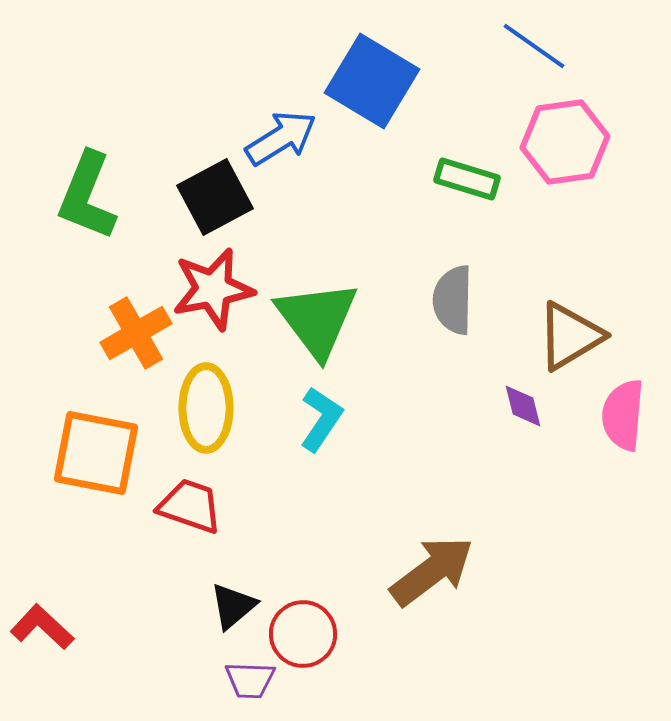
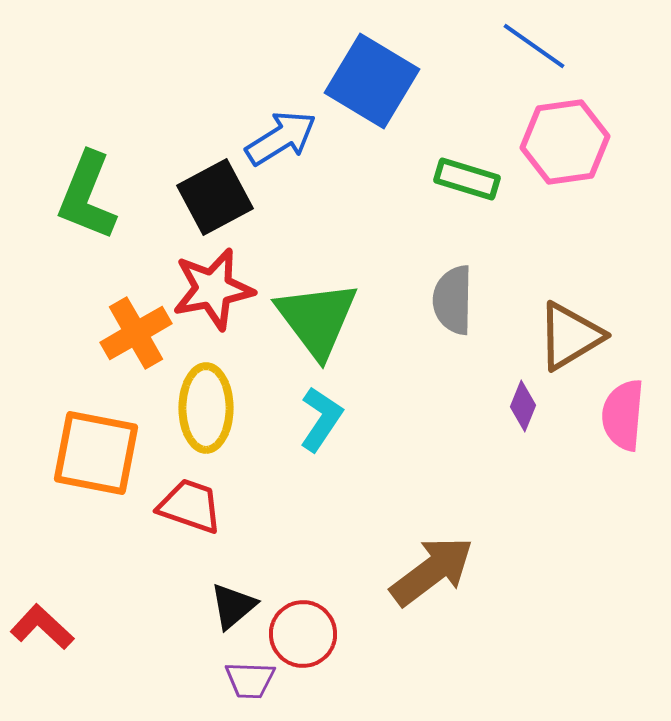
purple diamond: rotated 36 degrees clockwise
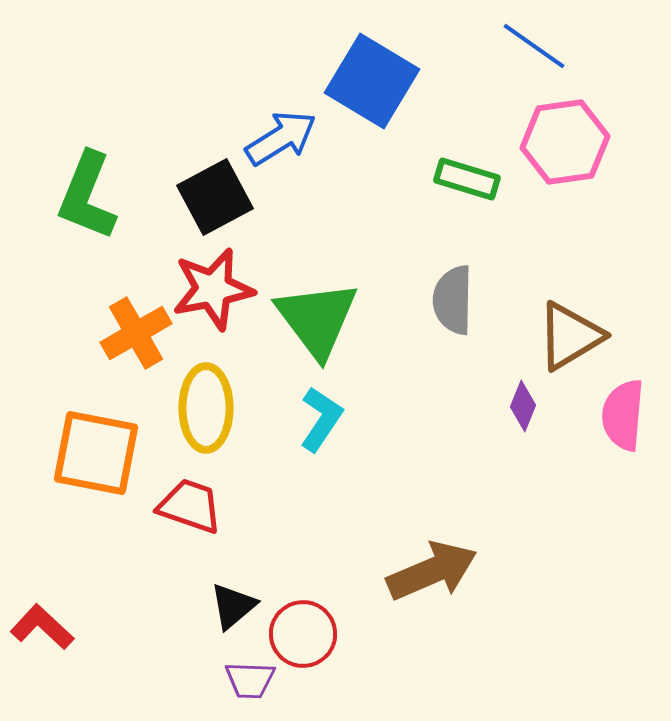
brown arrow: rotated 14 degrees clockwise
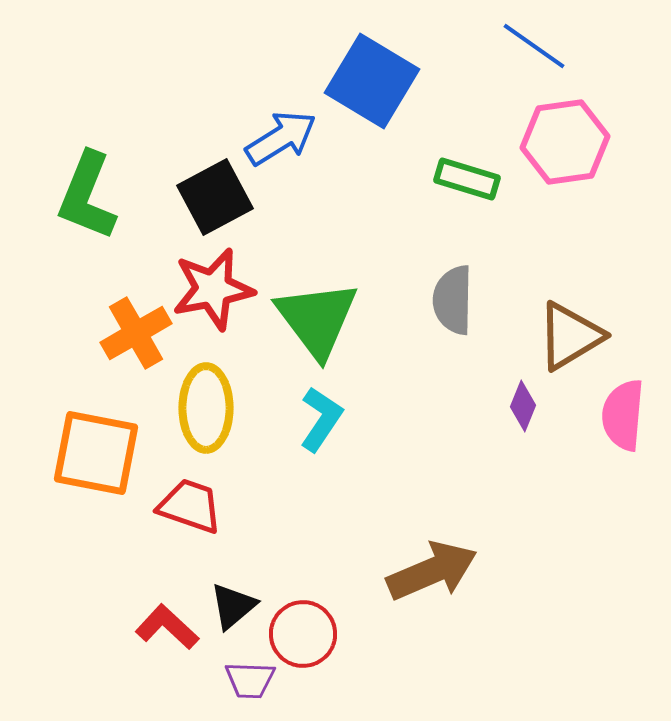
red L-shape: moved 125 px right
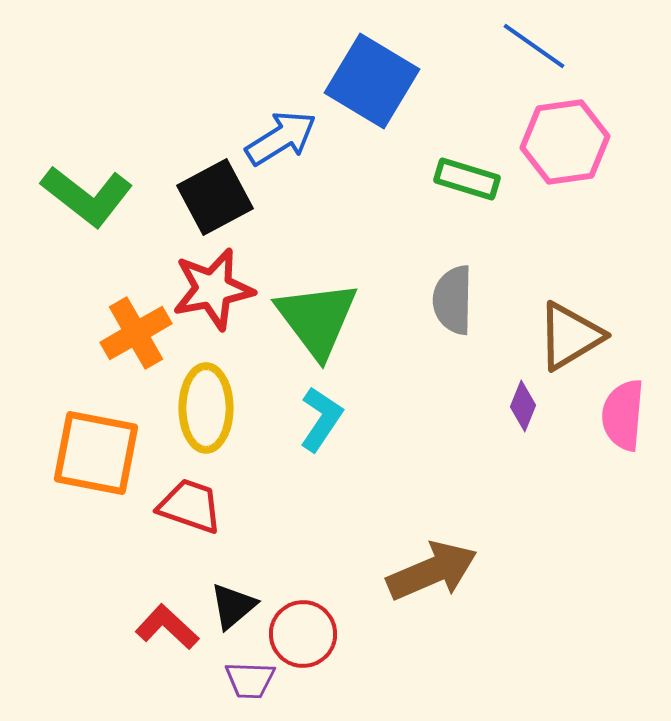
green L-shape: rotated 74 degrees counterclockwise
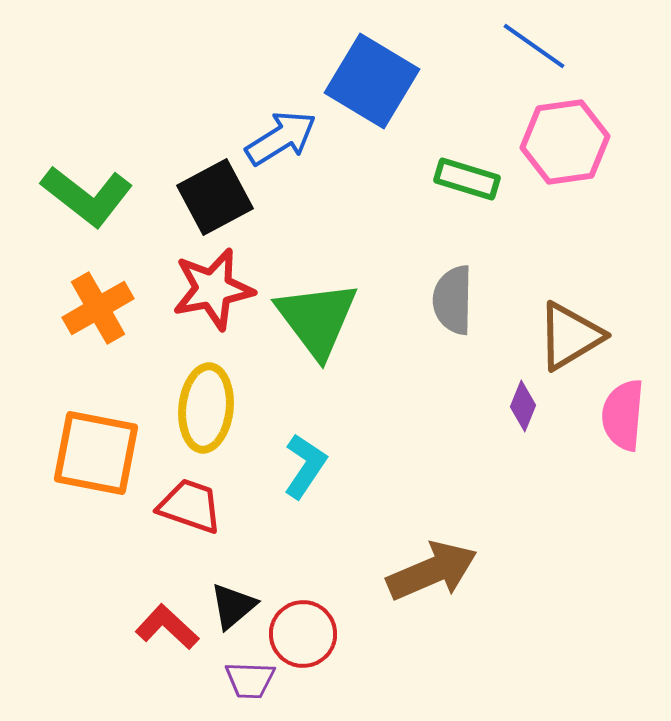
orange cross: moved 38 px left, 25 px up
yellow ellipse: rotated 6 degrees clockwise
cyan L-shape: moved 16 px left, 47 px down
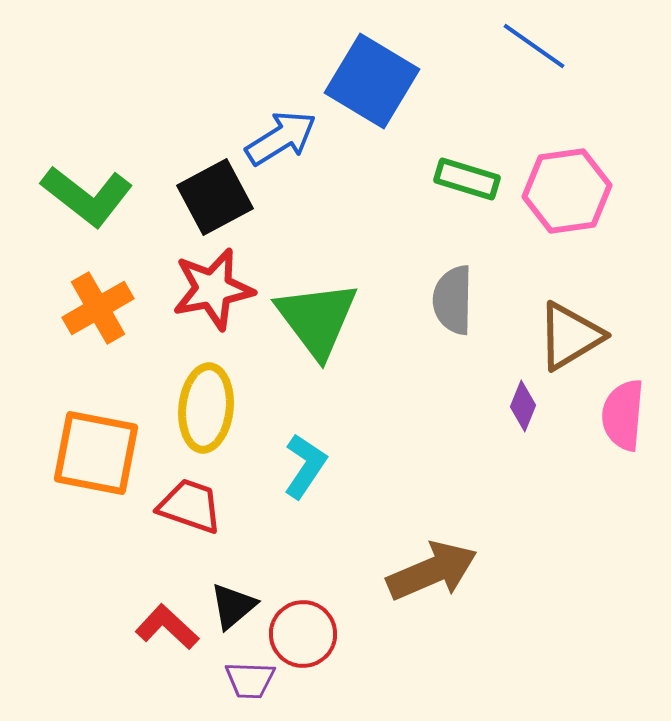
pink hexagon: moved 2 px right, 49 px down
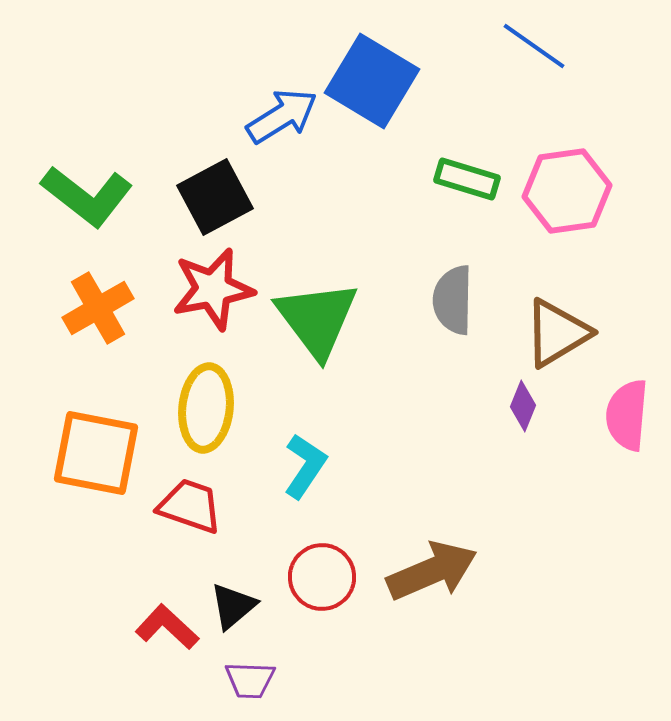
blue arrow: moved 1 px right, 22 px up
brown triangle: moved 13 px left, 3 px up
pink semicircle: moved 4 px right
red circle: moved 19 px right, 57 px up
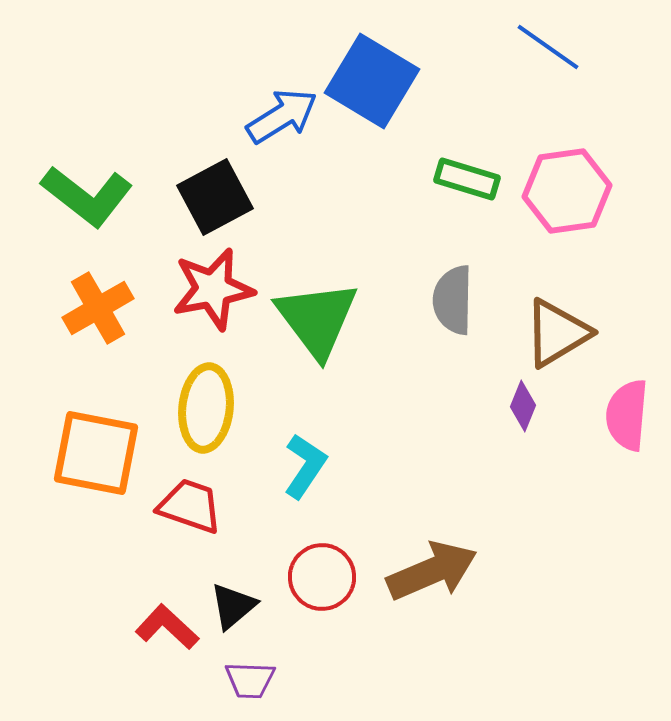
blue line: moved 14 px right, 1 px down
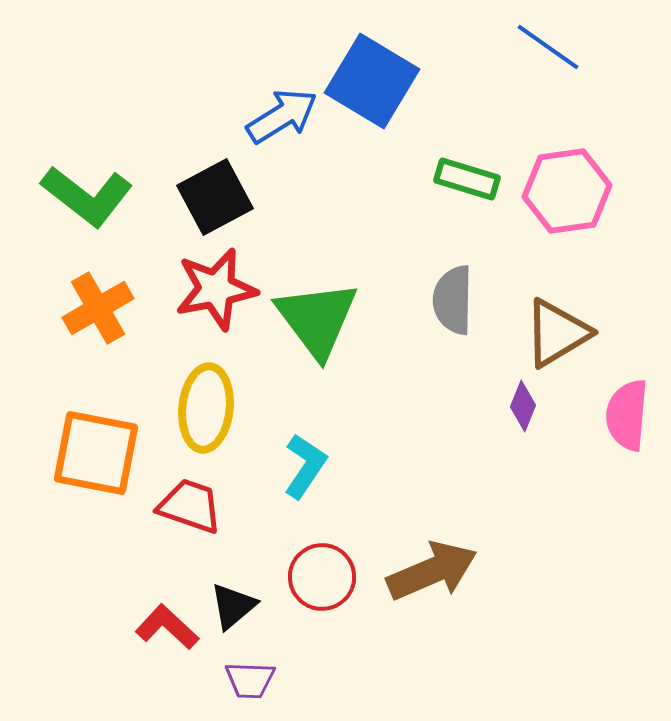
red star: moved 3 px right
